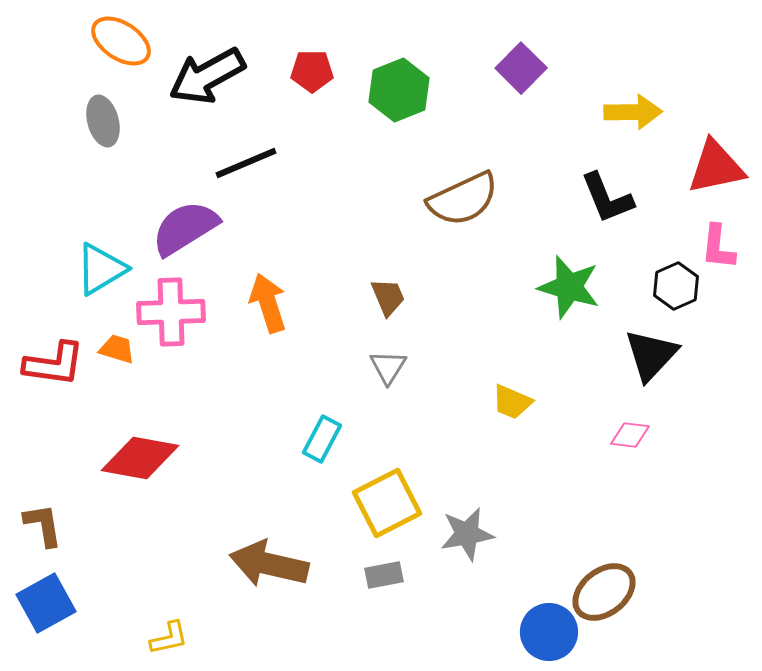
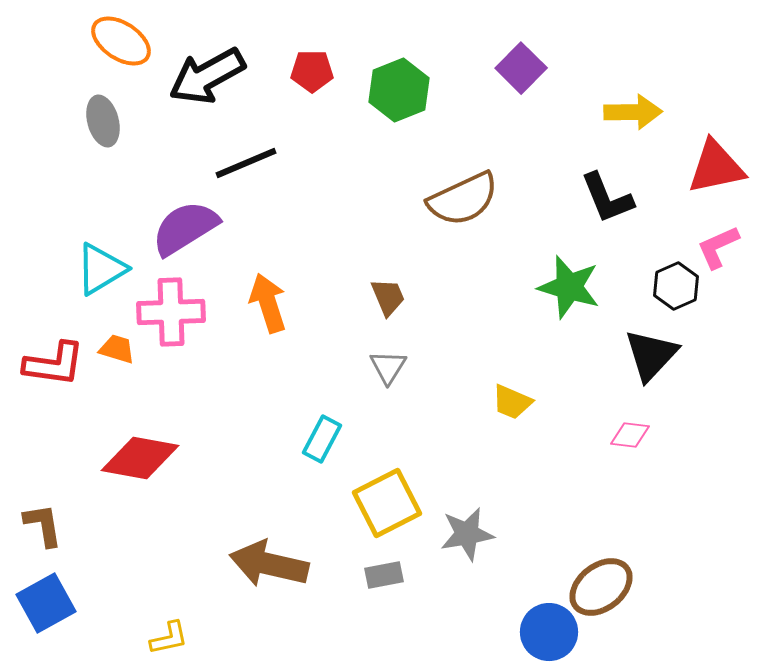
pink L-shape: rotated 60 degrees clockwise
brown ellipse: moved 3 px left, 5 px up
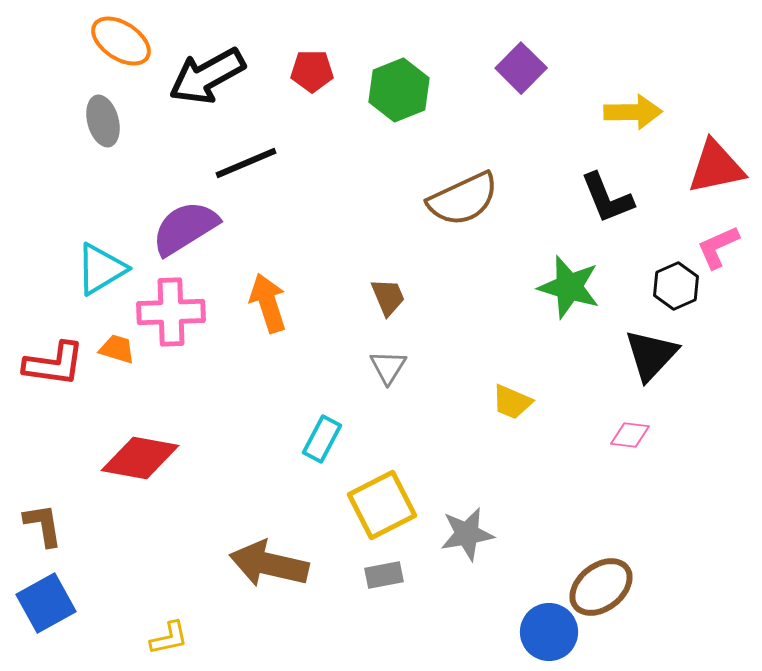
yellow square: moved 5 px left, 2 px down
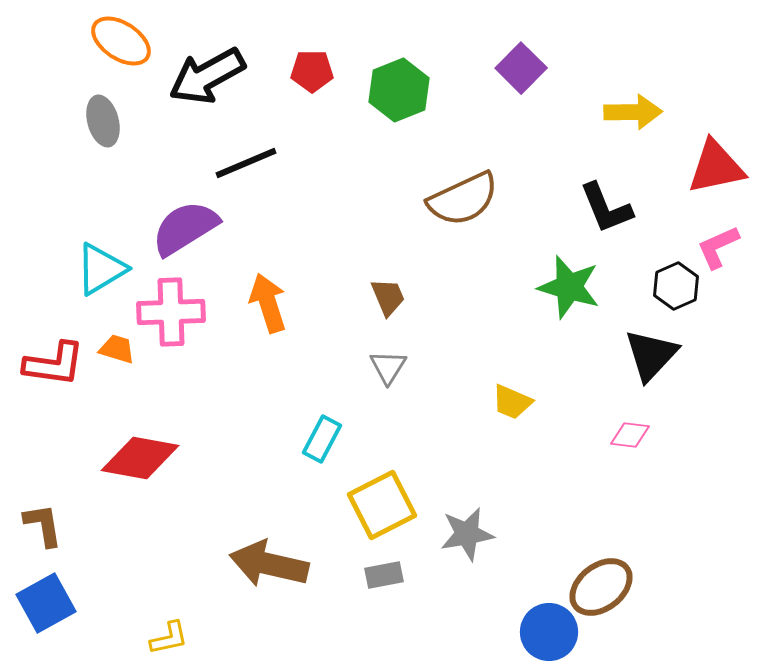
black L-shape: moved 1 px left, 10 px down
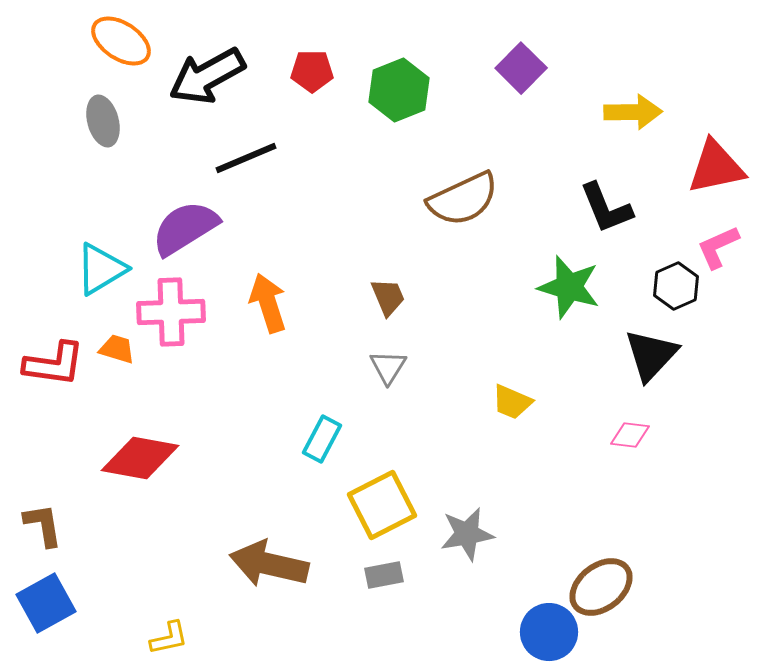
black line: moved 5 px up
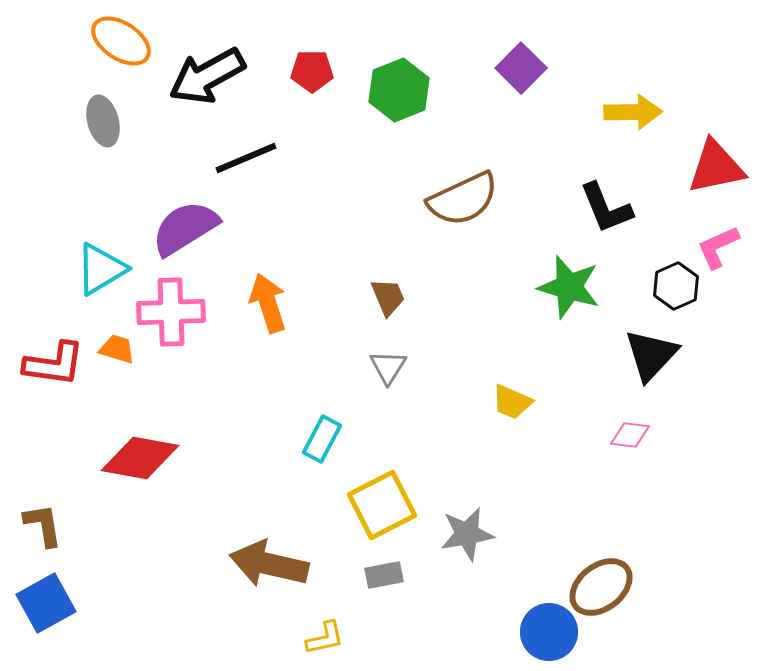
yellow L-shape: moved 156 px right
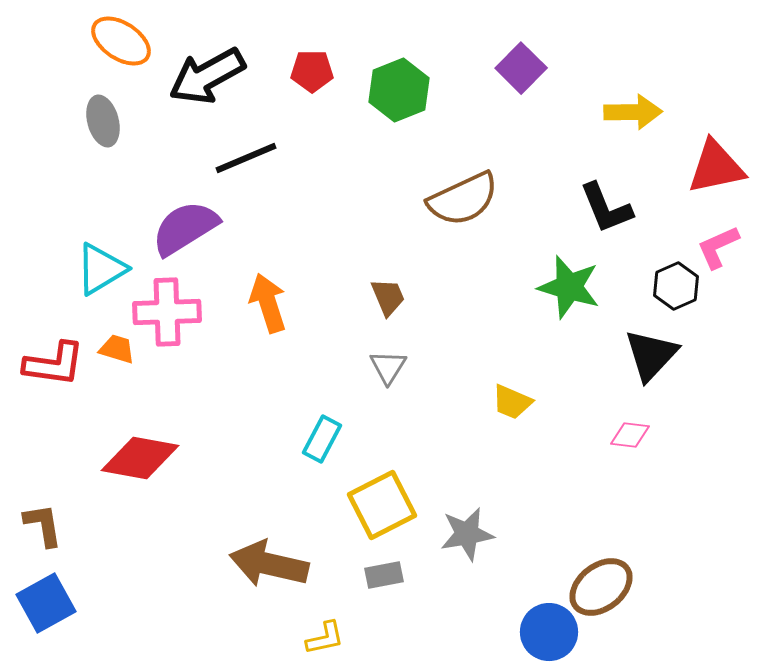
pink cross: moved 4 px left
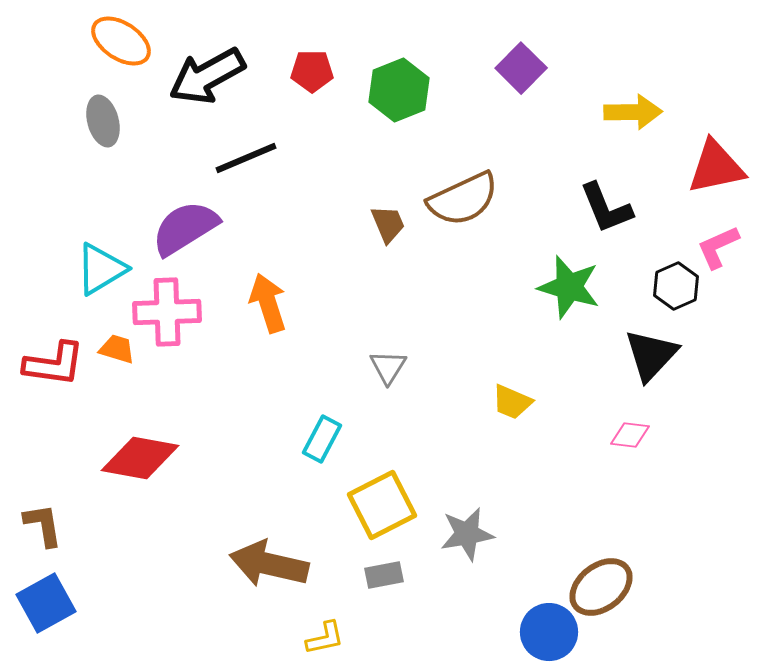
brown trapezoid: moved 73 px up
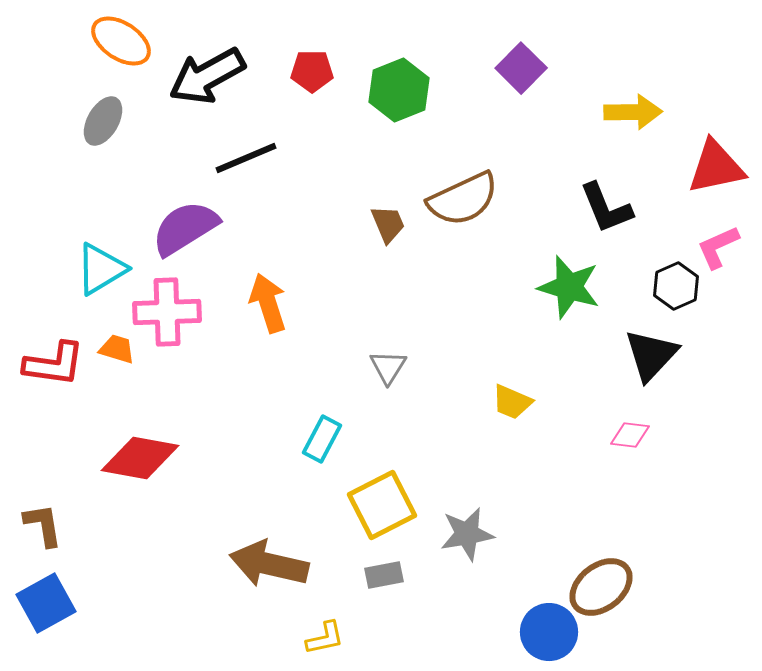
gray ellipse: rotated 45 degrees clockwise
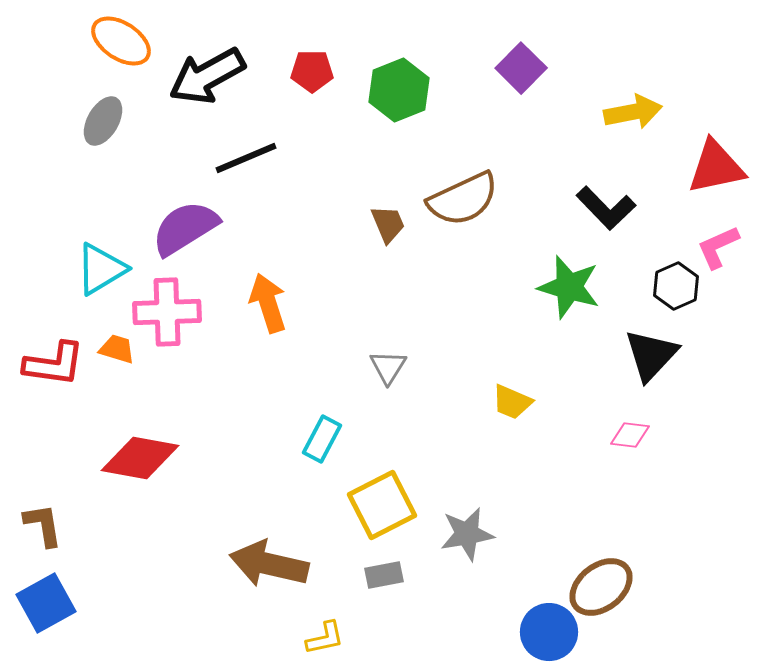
yellow arrow: rotated 10 degrees counterclockwise
black L-shape: rotated 22 degrees counterclockwise
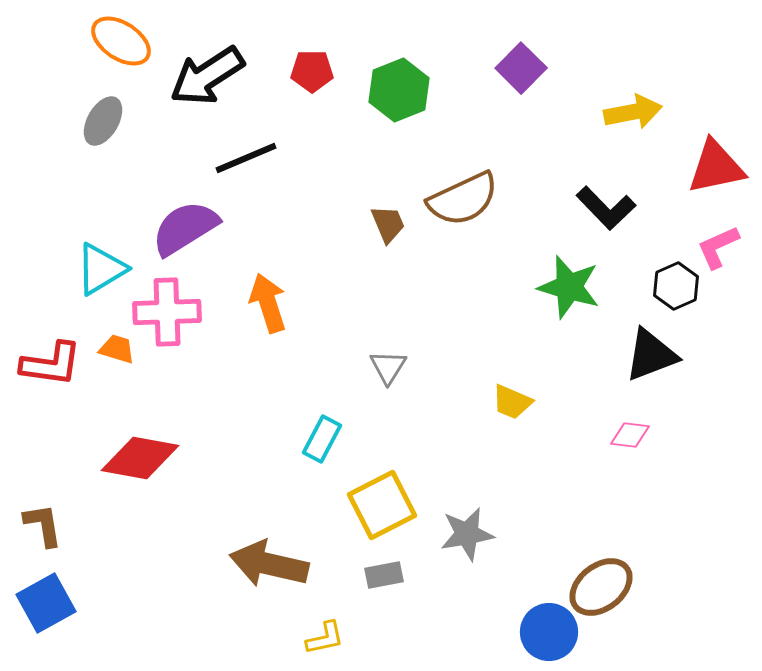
black arrow: rotated 4 degrees counterclockwise
black triangle: rotated 26 degrees clockwise
red L-shape: moved 3 px left
